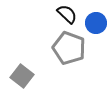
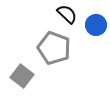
blue circle: moved 2 px down
gray pentagon: moved 15 px left
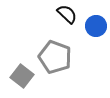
blue circle: moved 1 px down
gray pentagon: moved 1 px right, 9 px down
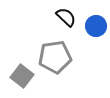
black semicircle: moved 1 px left, 3 px down
gray pentagon: rotated 28 degrees counterclockwise
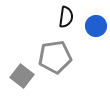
black semicircle: rotated 55 degrees clockwise
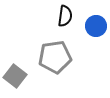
black semicircle: moved 1 px left, 1 px up
gray square: moved 7 px left
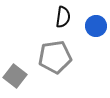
black semicircle: moved 2 px left, 1 px down
